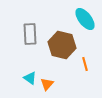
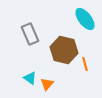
gray rectangle: rotated 20 degrees counterclockwise
brown hexagon: moved 2 px right, 5 px down
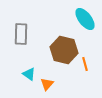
gray rectangle: moved 9 px left; rotated 25 degrees clockwise
cyan triangle: moved 1 px left, 4 px up
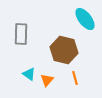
orange line: moved 10 px left, 14 px down
orange triangle: moved 4 px up
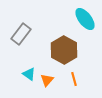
gray rectangle: rotated 35 degrees clockwise
brown hexagon: rotated 16 degrees clockwise
orange line: moved 1 px left, 1 px down
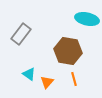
cyan ellipse: moved 2 px right; rotated 40 degrees counterclockwise
brown hexagon: moved 4 px right, 1 px down; rotated 20 degrees counterclockwise
orange triangle: moved 2 px down
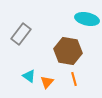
cyan triangle: moved 2 px down
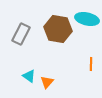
gray rectangle: rotated 10 degrees counterclockwise
brown hexagon: moved 10 px left, 22 px up
orange line: moved 17 px right, 15 px up; rotated 16 degrees clockwise
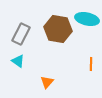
cyan triangle: moved 11 px left, 15 px up
